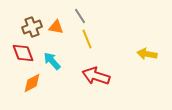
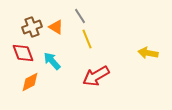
orange triangle: rotated 21 degrees clockwise
yellow arrow: moved 1 px right, 1 px up
red arrow: rotated 48 degrees counterclockwise
orange diamond: moved 2 px left, 1 px up
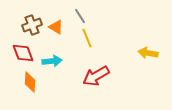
brown cross: moved 2 px up
yellow line: moved 1 px up
cyan arrow: rotated 126 degrees clockwise
orange diamond: rotated 60 degrees counterclockwise
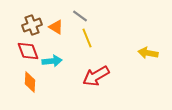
gray line: rotated 21 degrees counterclockwise
red diamond: moved 5 px right, 2 px up
